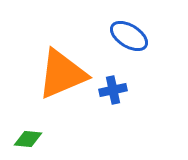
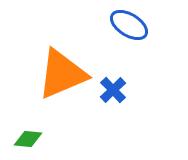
blue ellipse: moved 11 px up
blue cross: rotated 32 degrees counterclockwise
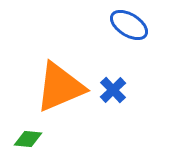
orange triangle: moved 2 px left, 13 px down
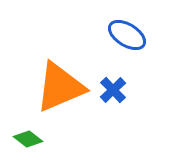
blue ellipse: moved 2 px left, 10 px down
green diamond: rotated 32 degrees clockwise
